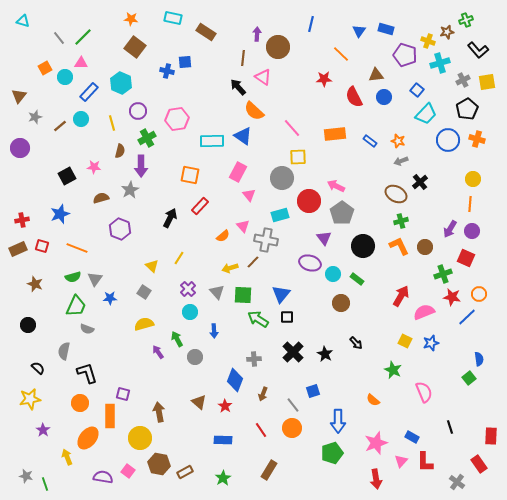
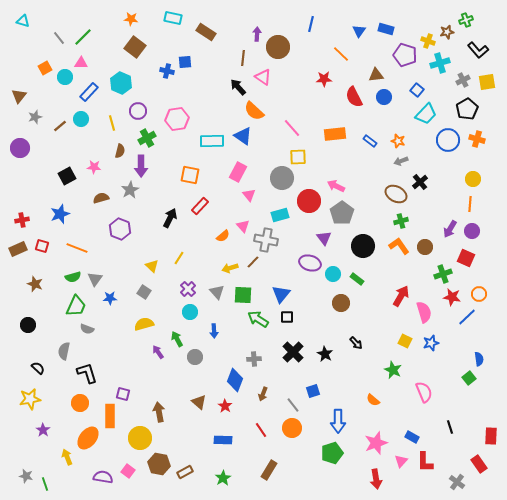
orange L-shape at (399, 246): rotated 10 degrees counterclockwise
pink semicircle at (424, 312): rotated 95 degrees clockwise
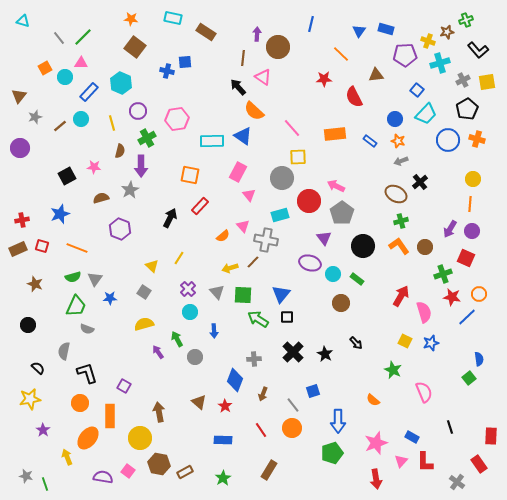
purple pentagon at (405, 55): rotated 20 degrees counterclockwise
blue circle at (384, 97): moved 11 px right, 22 px down
purple square at (123, 394): moved 1 px right, 8 px up; rotated 16 degrees clockwise
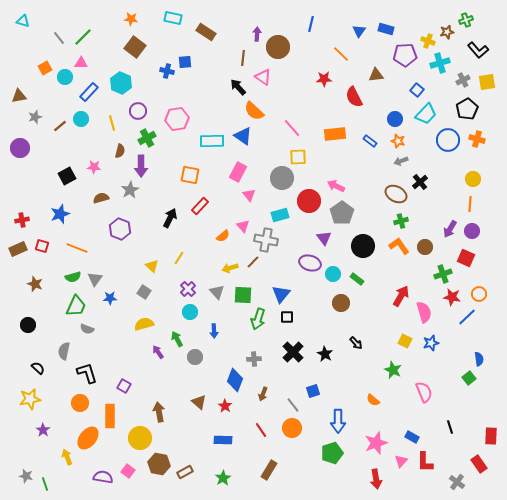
brown triangle at (19, 96): rotated 42 degrees clockwise
green arrow at (258, 319): rotated 105 degrees counterclockwise
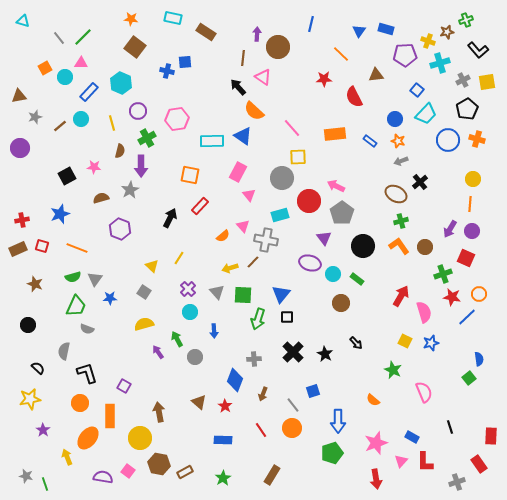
brown rectangle at (269, 470): moved 3 px right, 5 px down
gray cross at (457, 482): rotated 35 degrees clockwise
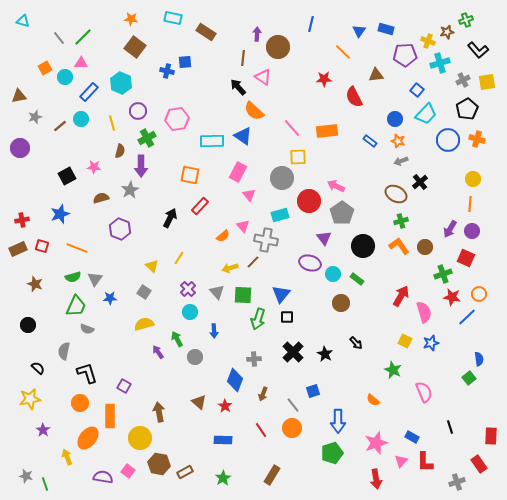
orange line at (341, 54): moved 2 px right, 2 px up
orange rectangle at (335, 134): moved 8 px left, 3 px up
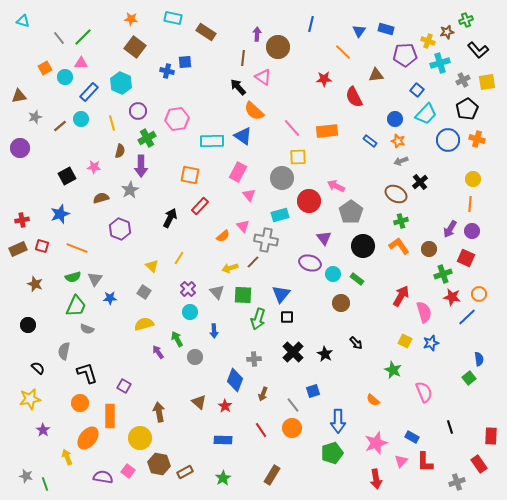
gray pentagon at (342, 213): moved 9 px right, 1 px up
brown circle at (425, 247): moved 4 px right, 2 px down
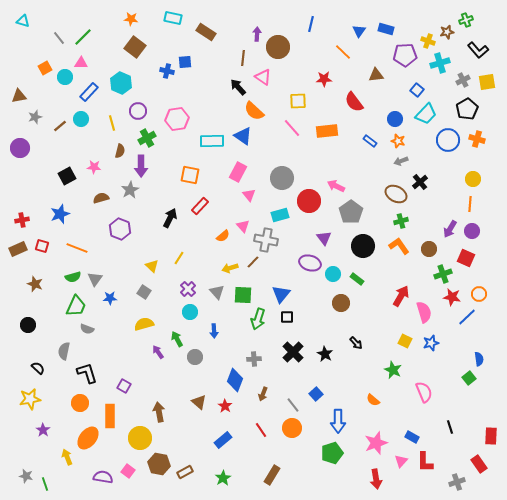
red semicircle at (354, 97): moved 5 px down; rotated 10 degrees counterclockwise
yellow square at (298, 157): moved 56 px up
blue square at (313, 391): moved 3 px right, 3 px down; rotated 24 degrees counterclockwise
blue rectangle at (223, 440): rotated 42 degrees counterclockwise
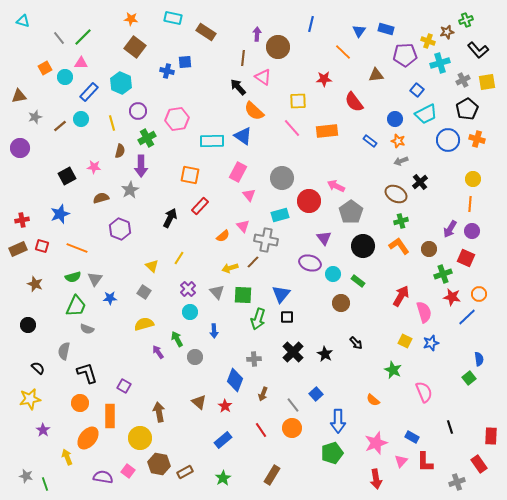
cyan trapezoid at (426, 114): rotated 20 degrees clockwise
green rectangle at (357, 279): moved 1 px right, 2 px down
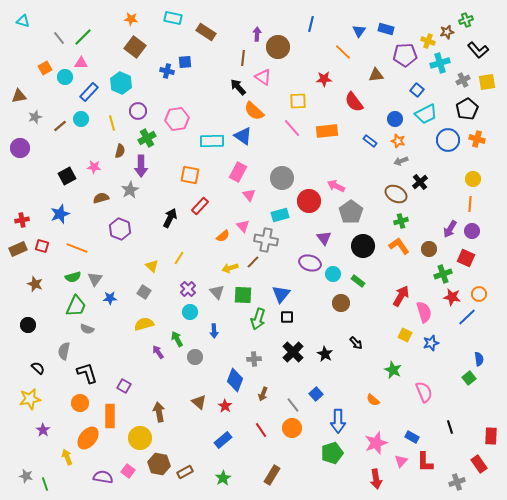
yellow square at (405, 341): moved 6 px up
